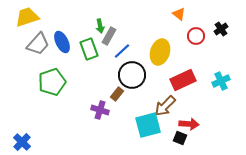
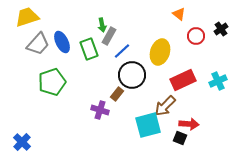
green arrow: moved 2 px right, 1 px up
cyan cross: moved 3 px left
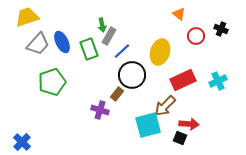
black cross: rotated 32 degrees counterclockwise
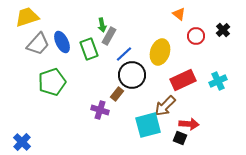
black cross: moved 2 px right, 1 px down; rotated 24 degrees clockwise
blue line: moved 2 px right, 3 px down
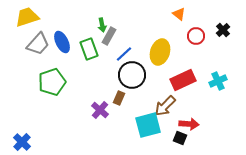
brown rectangle: moved 2 px right, 4 px down; rotated 16 degrees counterclockwise
purple cross: rotated 24 degrees clockwise
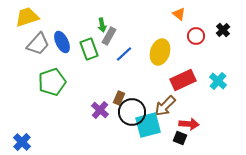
black circle: moved 37 px down
cyan cross: rotated 24 degrees counterclockwise
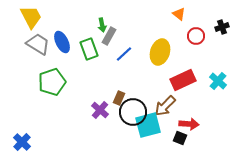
yellow trapezoid: moved 4 px right; rotated 80 degrees clockwise
black cross: moved 1 px left, 3 px up; rotated 24 degrees clockwise
gray trapezoid: rotated 100 degrees counterclockwise
black circle: moved 1 px right
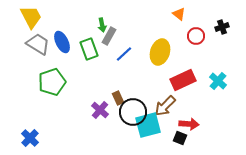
brown rectangle: moved 1 px left; rotated 48 degrees counterclockwise
blue cross: moved 8 px right, 4 px up
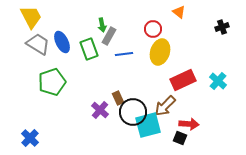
orange triangle: moved 2 px up
red circle: moved 43 px left, 7 px up
blue line: rotated 36 degrees clockwise
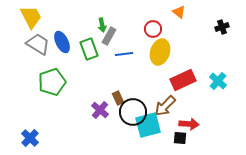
black square: rotated 16 degrees counterclockwise
